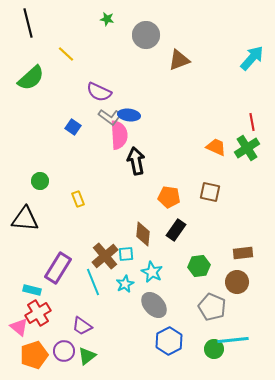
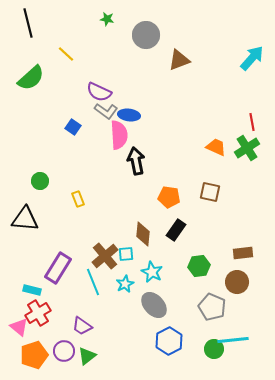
gray L-shape at (110, 117): moved 4 px left, 6 px up
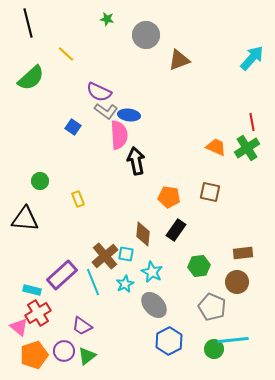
cyan square at (126, 254): rotated 14 degrees clockwise
purple rectangle at (58, 268): moved 4 px right, 7 px down; rotated 16 degrees clockwise
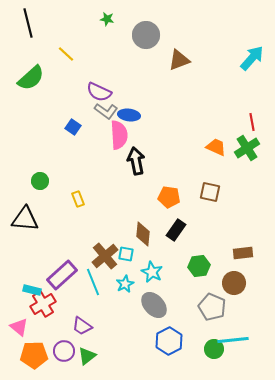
brown circle at (237, 282): moved 3 px left, 1 px down
red cross at (38, 313): moved 5 px right, 9 px up
orange pentagon at (34, 355): rotated 16 degrees clockwise
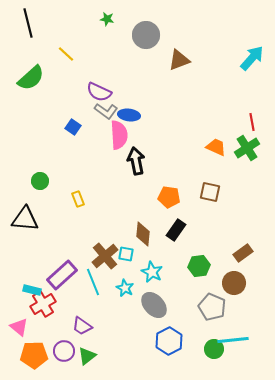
brown rectangle at (243, 253): rotated 30 degrees counterclockwise
cyan star at (125, 284): moved 4 px down; rotated 18 degrees counterclockwise
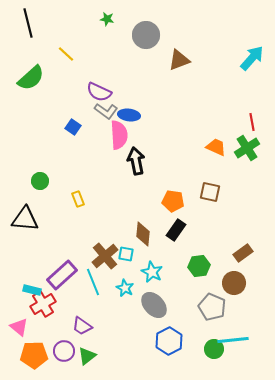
orange pentagon at (169, 197): moved 4 px right, 4 px down
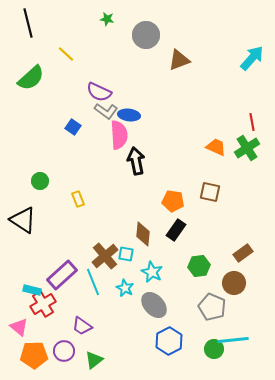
black triangle at (25, 219): moved 2 px left, 1 px down; rotated 28 degrees clockwise
green triangle at (87, 356): moved 7 px right, 4 px down
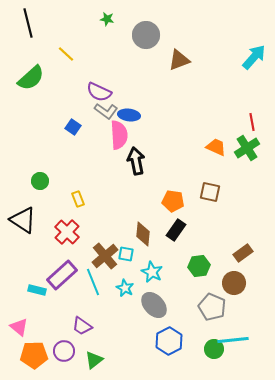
cyan arrow at (252, 58): moved 2 px right, 1 px up
cyan rectangle at (32, 290): moved 5 px right
red cross at (43, 304): moved 24 px right, 72 px up; rotated 15 degrees counterclockwise
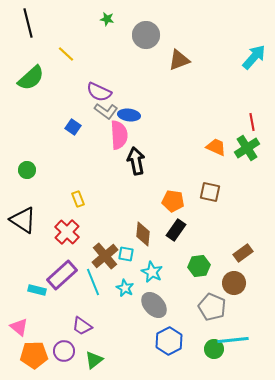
green circle at (40, 181): moved 13 px left, 11 px up
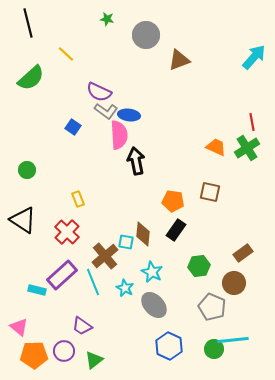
cyan square at (126, 254): moved 12 px up
blue hexagon at (169, 341): moved 5 px down; rotated 8 degrees counterclockwise
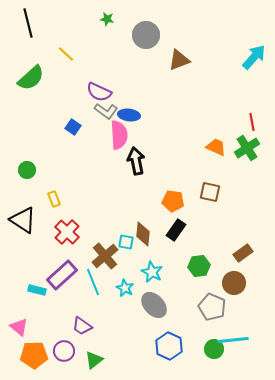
yellow rectangle at (78, 199): moved 24 px left
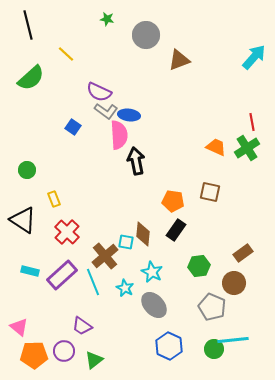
black line at (28, 23): moved 2 px down
cyan rectangle at (37, 290): moved 7 px left, 19 px up
